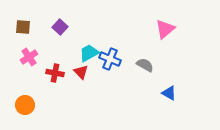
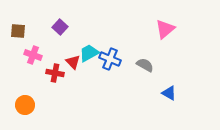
brown square: moved 5 px left, 4 px down
pink cross: moved 4 px right, 2 px up; rotated 36 degrees counterclockwise
red triangle: moved 8 px left, 10 px up
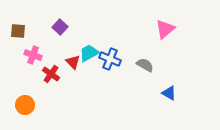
red cross: moved 4 px left, 1 px down; rotated 24 degrees clockwise
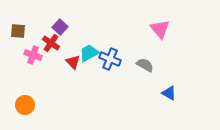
pink triangle: moved 5 px left; rotated 30 degrees counterclockwise
red cross: moved 31 px up
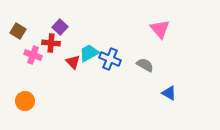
brown square: rotated 28 degrees clockwise
red cross: rotated 30 degrees counterclockwise
orange circle: moved 4 px up
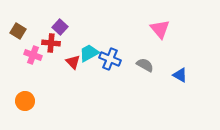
blue triangle: moved 11 px right, 18 px up
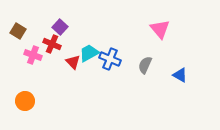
red cross: moved 1 px right, 1 px down; rotated 18 degrees clockwise
gray semicircle: rotated 96 degrees counterclockwise
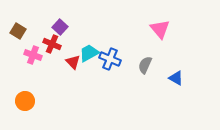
blue triangle: moved 4 px left, 3 px down
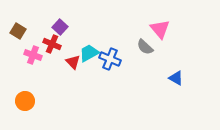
gray semicircle: moved 18 px up; rotated 72 degrees counterclockwise
